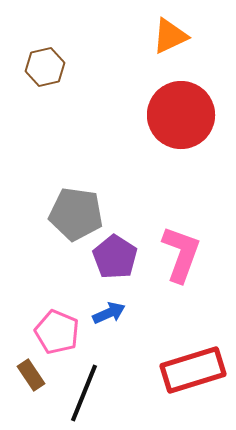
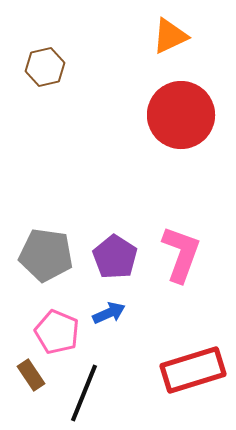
gray pentagon: moved 30 px left, 41 px down
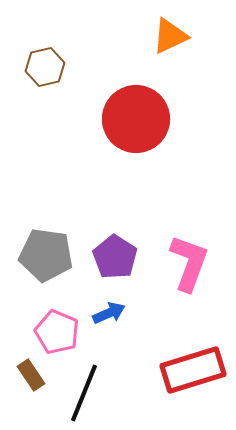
red circle: moved 45 px left, 4 px down
pink L-shape: moved 8 px right, 9 px down
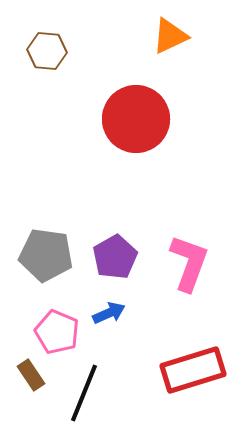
brown hexagon: moved 2 px right, 16 px up; rotated 18 degrees clockwise
purple pentagon: rotated 9 degrees clockwise
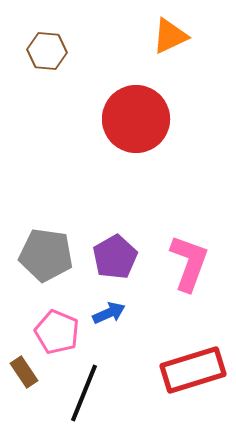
brown rectangle: moved 7 px left, 3 px up
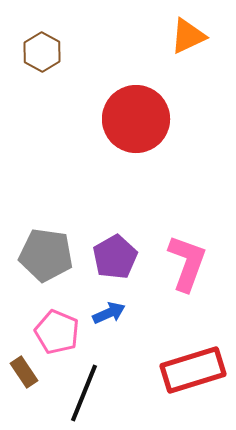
orange triangle: moved 18 px right
brown hexagon: moved 5 px left, 1 px down; rotated 24 degrees clockwise
pink L-shape: moved 2 px left
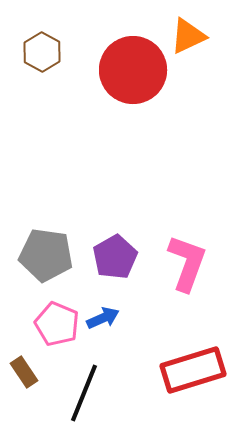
red circle: moved 3 px left, 49 px up
blue arrow: moved 6 px left, 5 px down
pink pentagon: moved 8 px up
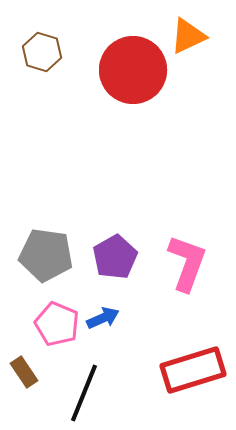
brown hexagon: rotated 12 degrees counterclockwise
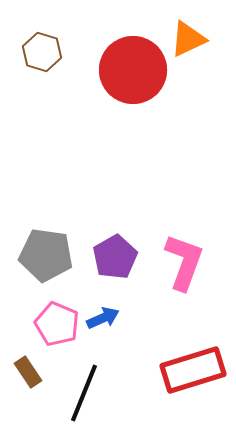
orange triangle: moved 3 px down
pink L-shape: moved 3 px left, 1 px up
brown rectangle: moved 4 px right
